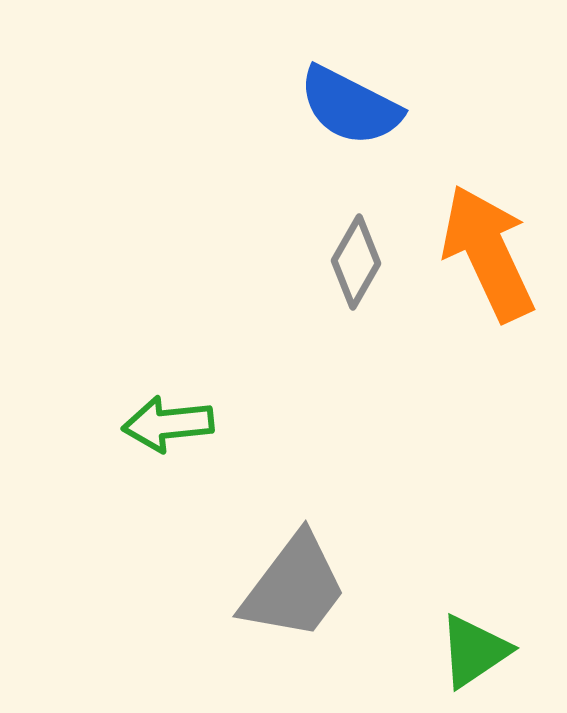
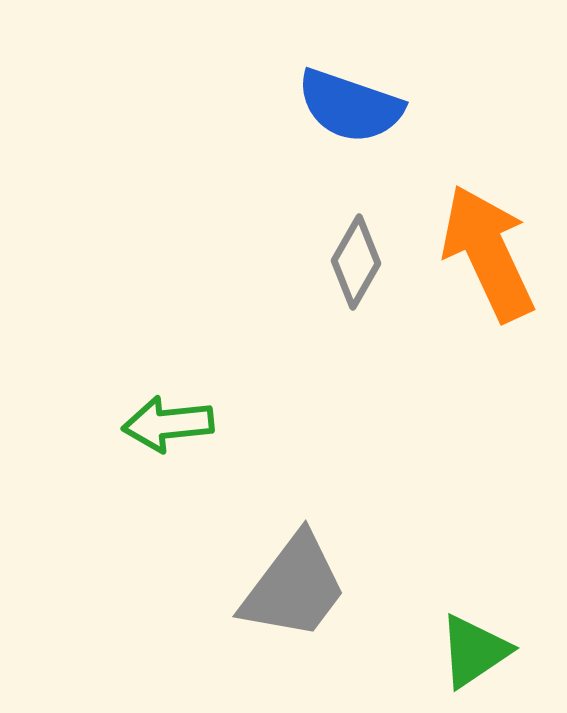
blue semicircle: rotated 8 degrees counterclockwise
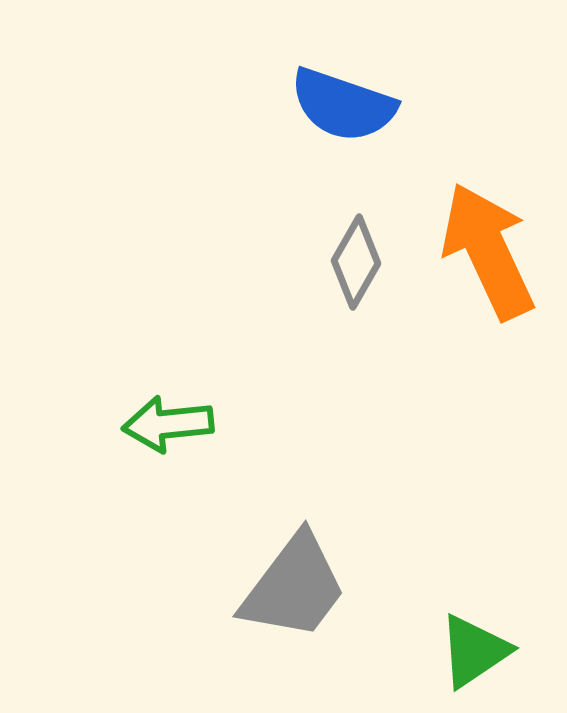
blue semicircle: moved 7 px left, 1 px up
orange arrow: moved 2 px up
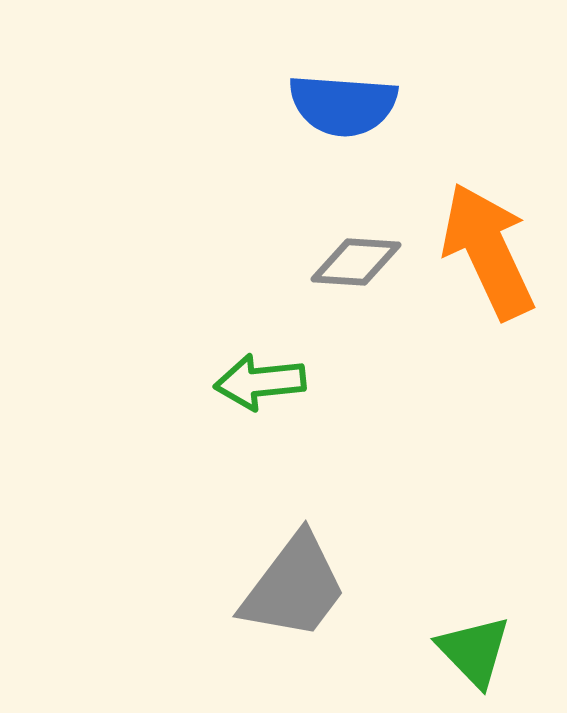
blue semicircle: rotated 15 degrees counterclockwise
gray diamond: rotated 64 degrees clockwise
green arrow: moved 92 px right, 42 px up
green triangle: rotated 40 degrees counterclockwise
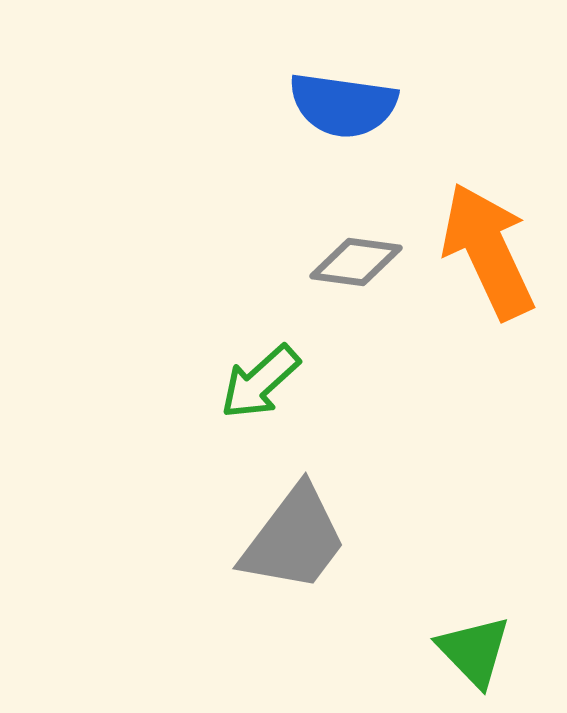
blue semicircle: rotated 4 degrees clockwise
gray diamond: rotated 4 degrees clockwise
green arrow: rotated 36 degrees counterclockwise
gray trapezoid: moved 48 px up
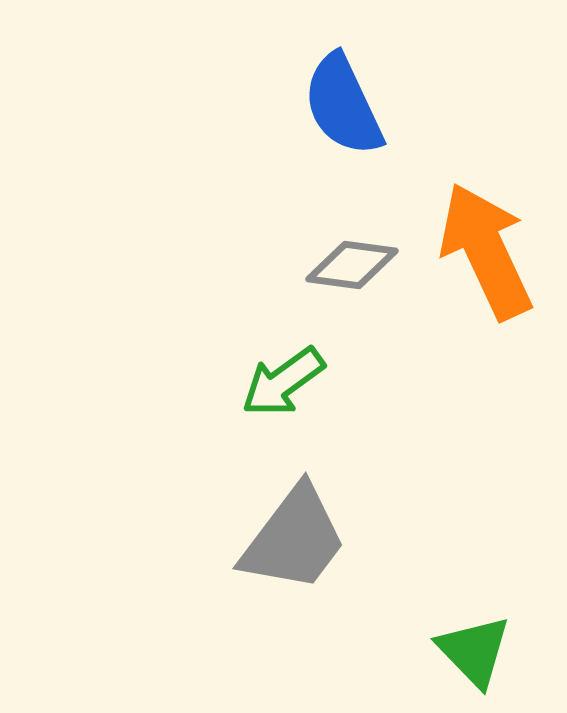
blue semicircle: rotated 57 degrees clockwise
orange arrow: moved 2 px left
gray diamond: moved 4 px left, 3 px down
green arrow: moved 23 px right; rotated 6 degrees clockwise
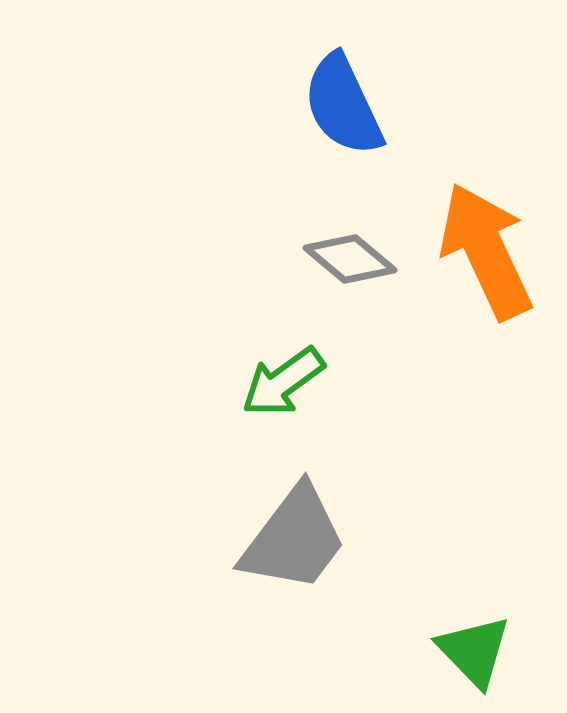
gray diamond: moved 2 px left, 6 px up; rotated 32 degrees clockwise
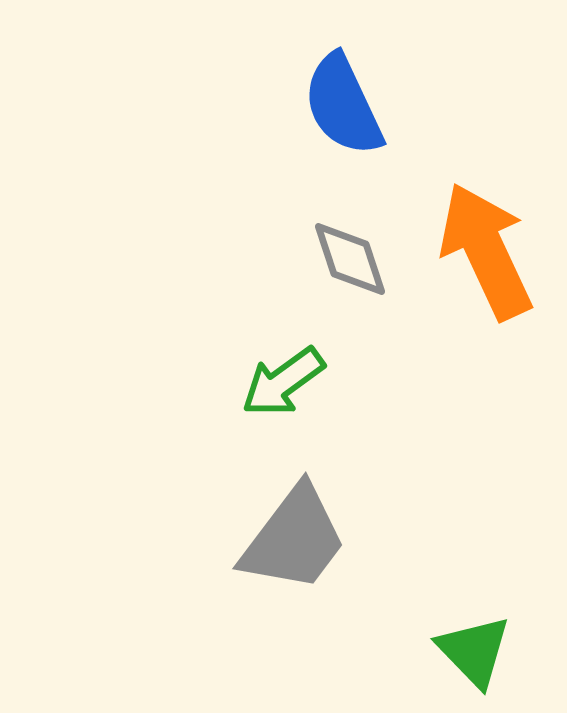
gray diamond: rotated 32 degrees clockwise
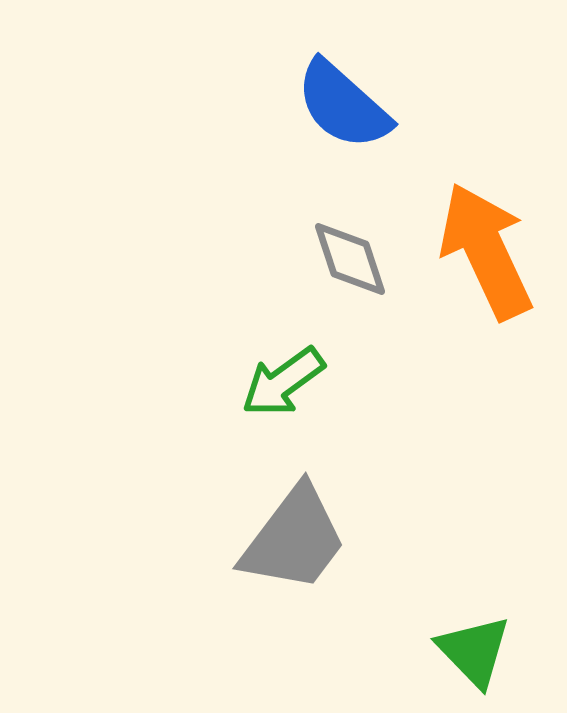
blue semicircle: rotated 23 degrees counterclockwise
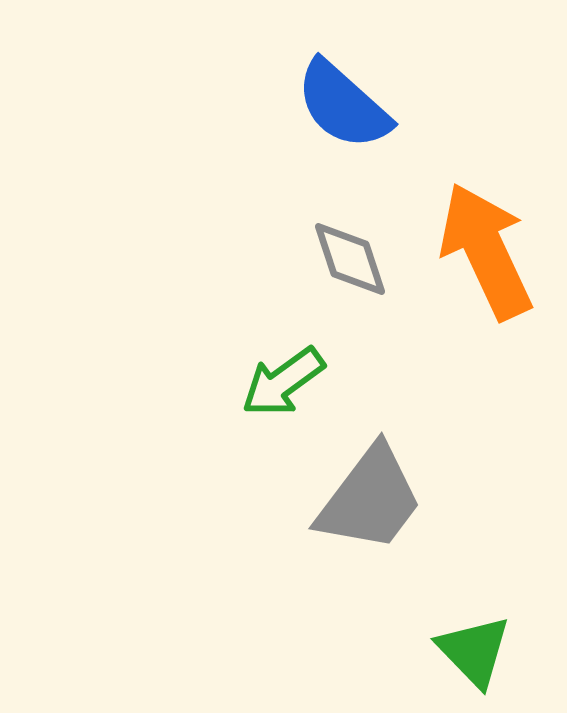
gray trapezoid: moved 76 px right, 40 px up
